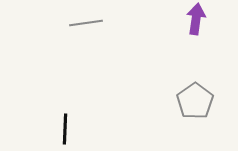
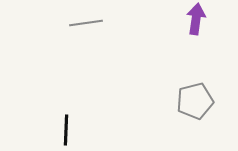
gray pentagon: rotated 21 degrees clockwise
black line: moved 1 px right, 1 px down
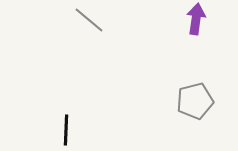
gray line: moved 3 px right, 3 px up; rotated 48 degrees clockwise
